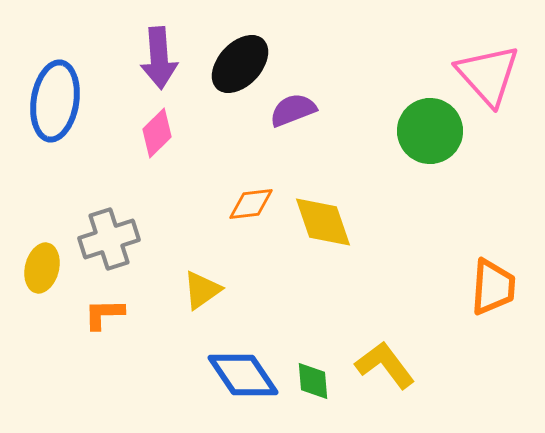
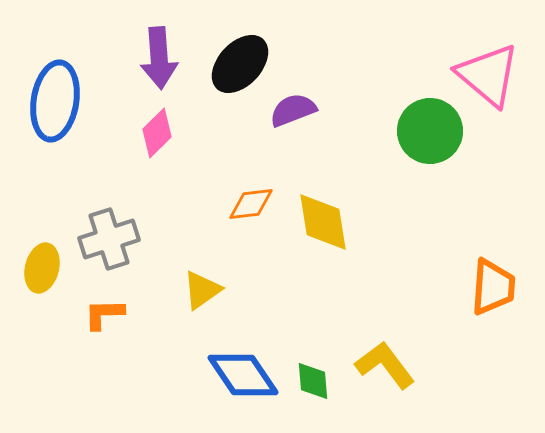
pink triangle: rotated 8 degrees counterclockwise
yellow diamond: rotated 10 degrees clockwise
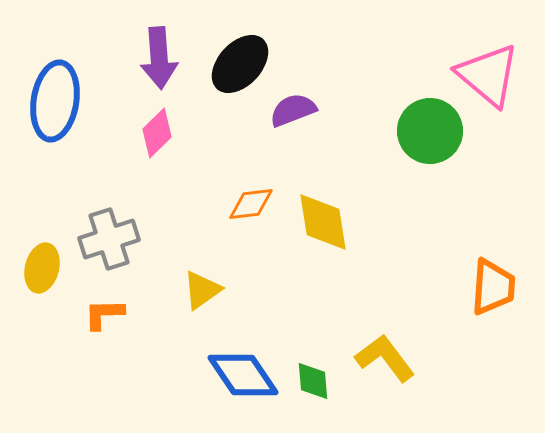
yellow L-shape: moved 7 px up
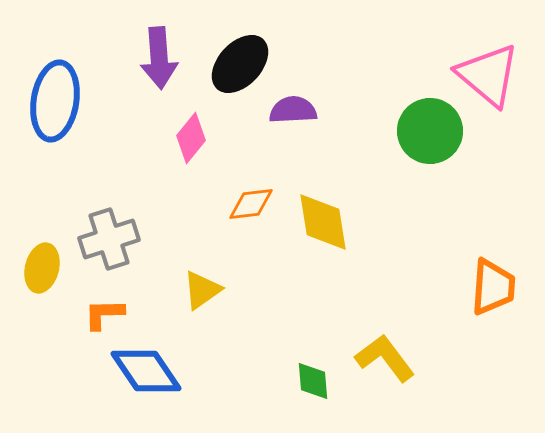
purple semicircle: rotated 18 degrees clockwise
pink diamond: moved 34 px right, 5 px down; rotated 6 degrees counterclockwise
blue diamond: moved 97 px left, 4 px up
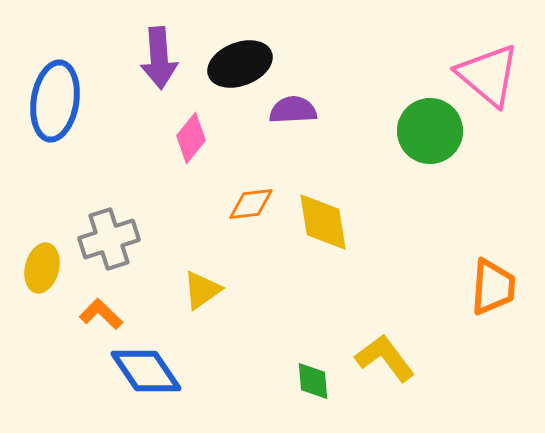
black ellipse: rotated 26 degrees clockwise
orange L-shape: moved 3 px left; rotated 45 degrees clockwise
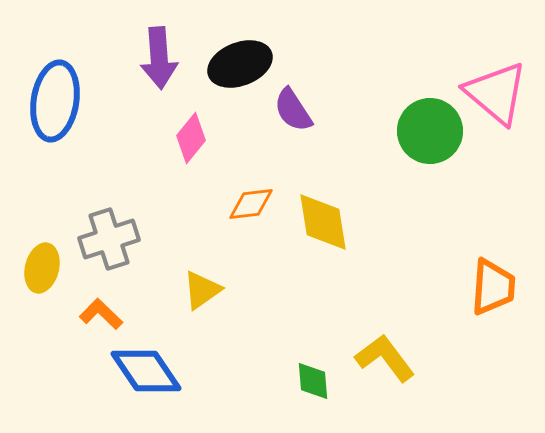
pink triangle: moved 8 px right, 18 px down
purple semicircle: rotated 120 degrees counterclockwise
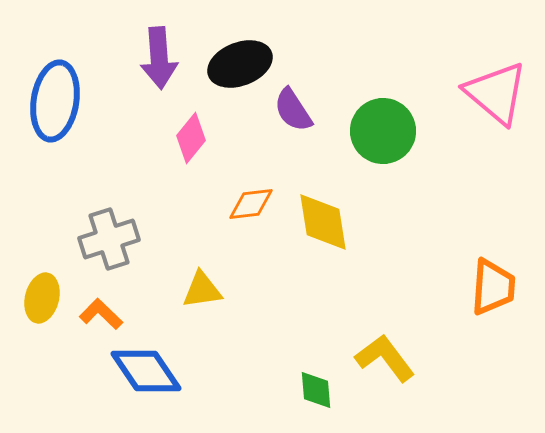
green circle: moved 47 px left
yellow ellipse: moved 30 px down
yellow triangle: rotated 27 degrees clockwise
green diamond: moved 3 px right, 9 px down
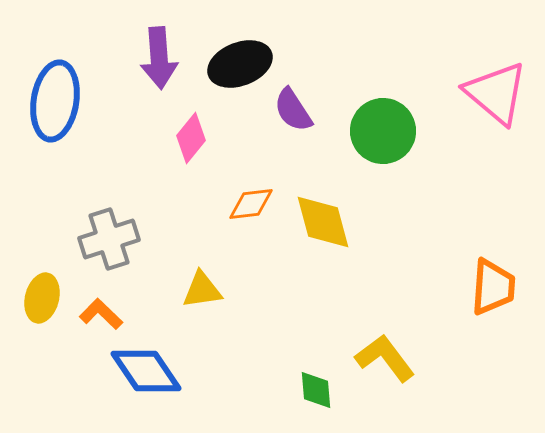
yellow diamond: rotated 6 degrees counterclockwise
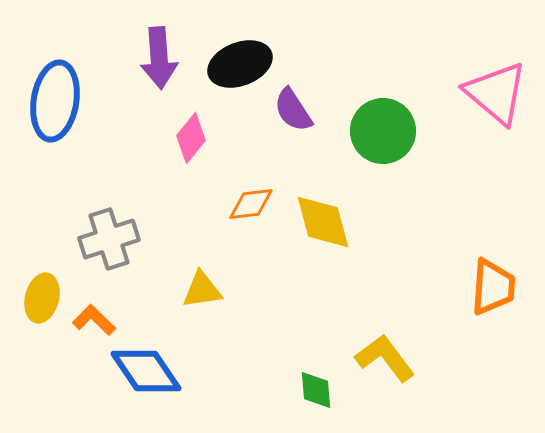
orange L-shape: moved 7 px left, 6 px down
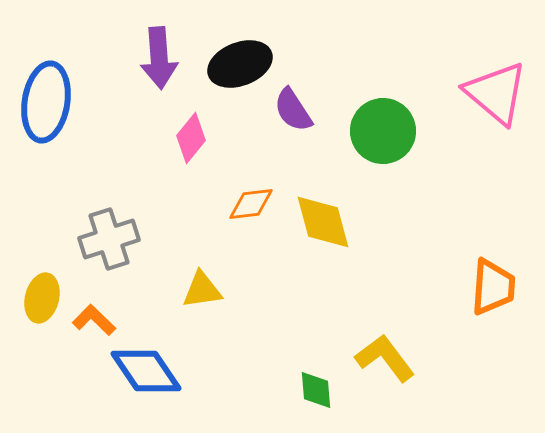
blue ellipse: moved 9 px left, 1 px down
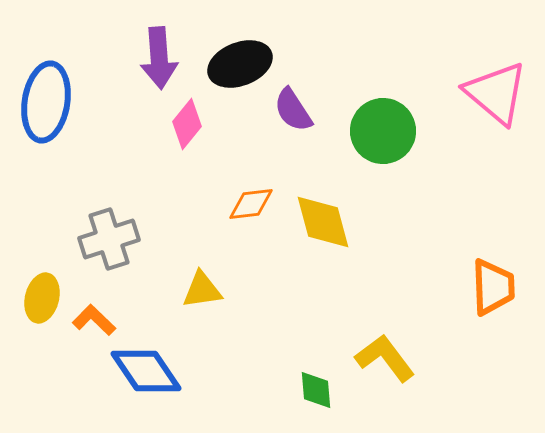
pink diamond: moved 4 px left, 14 px up
orange trapezoid: rotated 6 degrees counterclockwise
